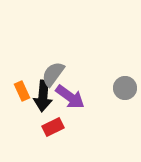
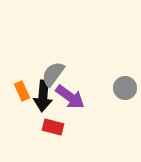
red rectangle: rotated 40 degrees clockwise
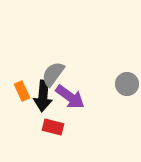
gray circle: moved 2 px right, 4 px up
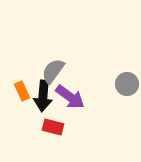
gray semicircle: moved 3 px up
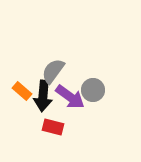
gray circle: moved 34 px left, 6 px down
orange rectangle: rotated 24 degrees counterclockwise
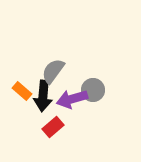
purple arrow: moved 2 px right, 2 px down; rotated 128 degrees clockwise
red rectangle: rotated 55 degrees counterclockwise
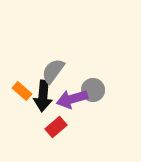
red rectangle: moved 3 px right
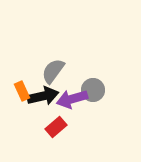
orange rectangle: rotated 24 degrees clockwise
black arrow: rotated 108 degrees counterclockwise
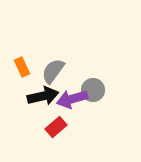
orange rectangle: moved 24 px up
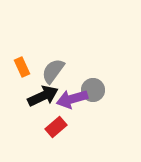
black arrow: rotated 12 degrees counterclockwise
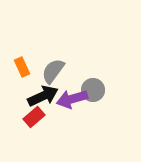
red rectangle: moved 22 px left, 10 px up
